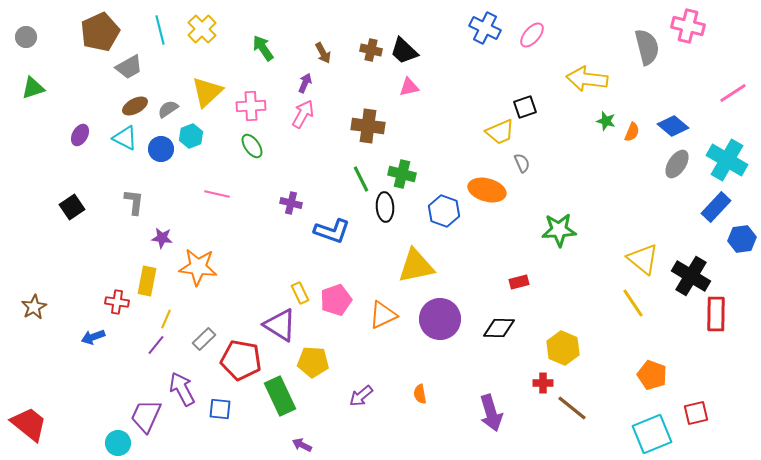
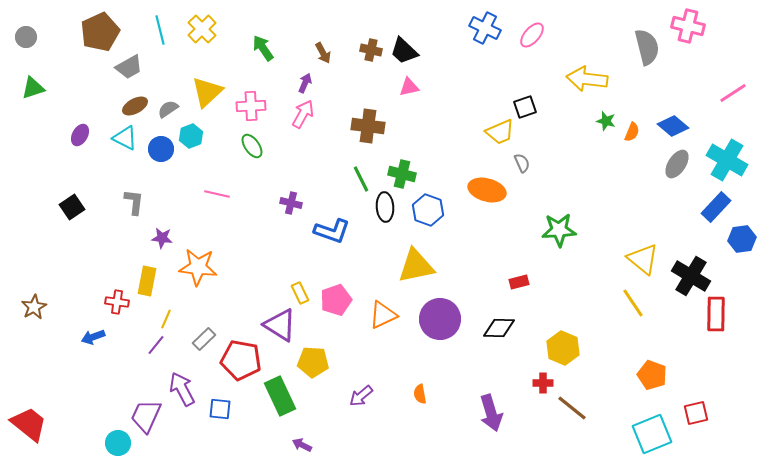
blue hexagon at (444, 211): moved 16 px left, 1 px up
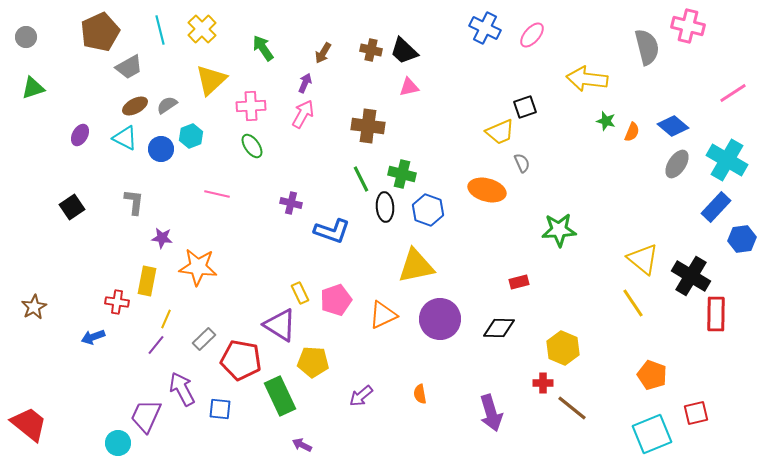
brown arrow at (323, 53): rotated 60 degrees clockwise
yellow triangle at (207, 92): moved 4 px right, 12 px up
gray semicircle at (168, 109): moved 1 px left, 4 px up
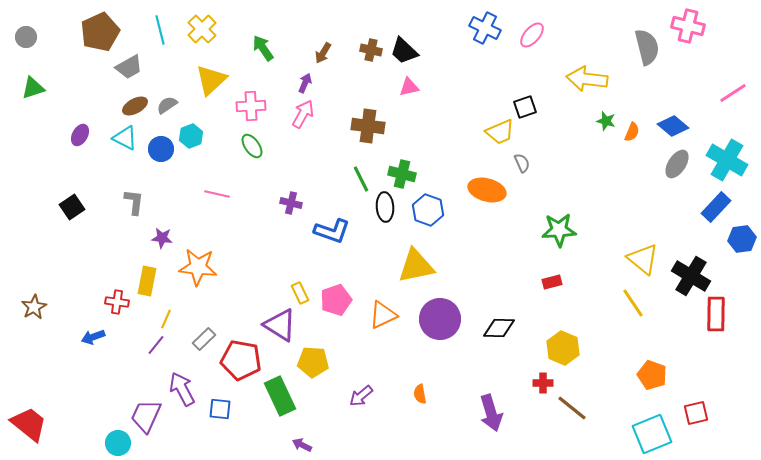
red rectangle at (519, 282): moved 33 px right
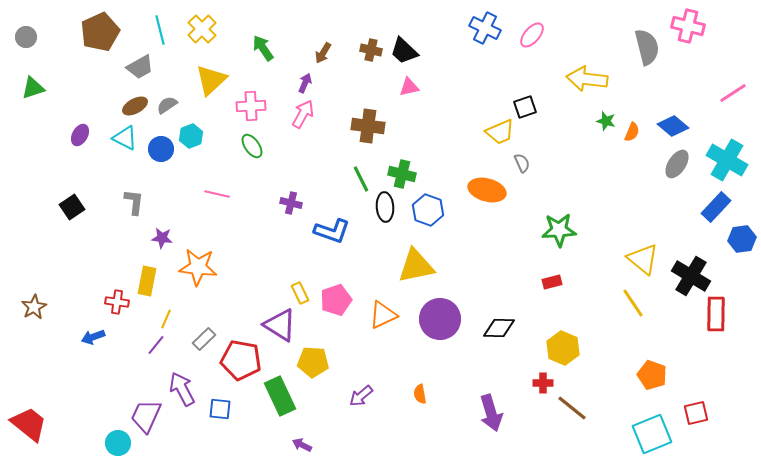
gray trapezoid at (129, 67): moved 11 px right
